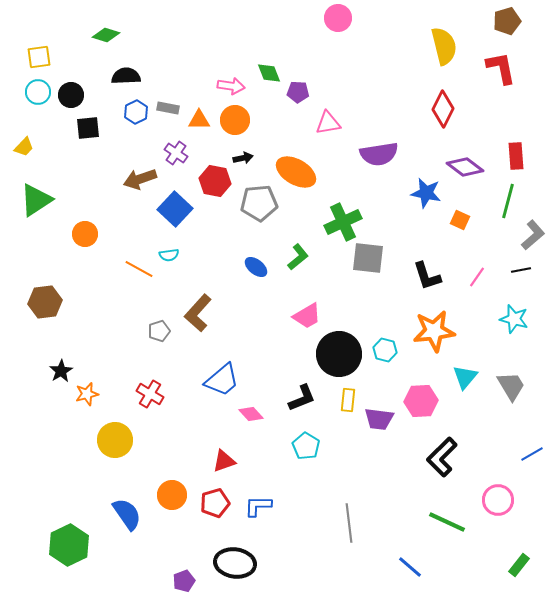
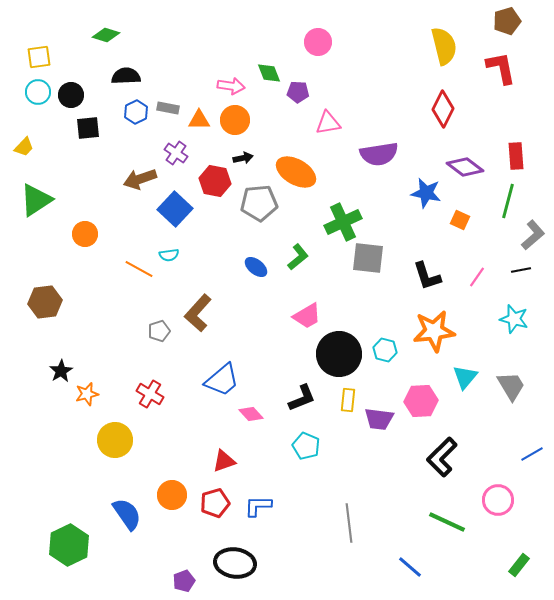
pink circle at (338, 18): moved 20 px left, 24 px down
cyan pentagon at (306, 446): rotated 8 degrees counterclockwise
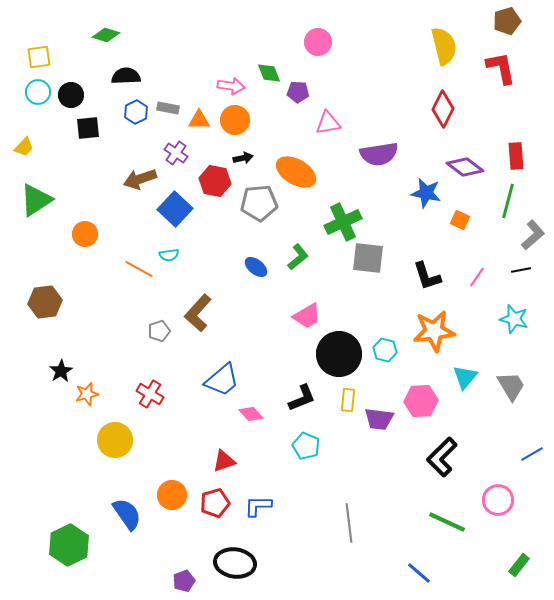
blue line at (410, 567): moved 9 px right, 6 px down
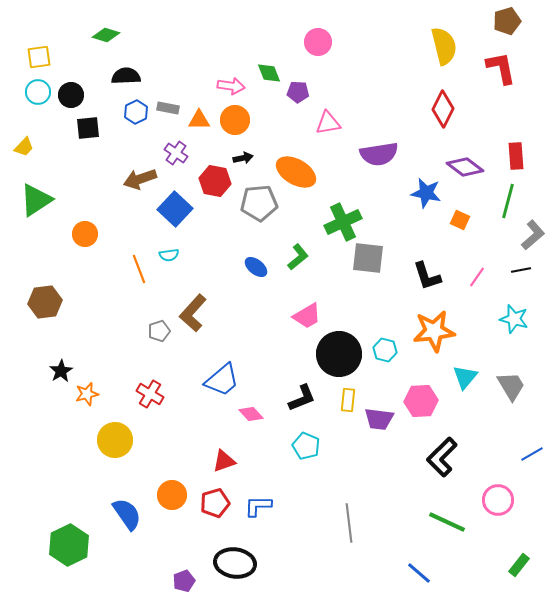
orange line at (139, 269): rotated 40 degrees clockwise
brown L-shape at (198, 313): moved 5 px left
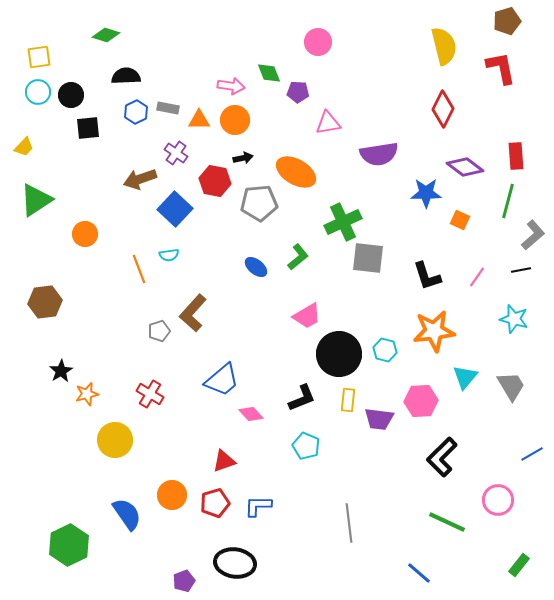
blue star at (426, 193): rotated 12 degrees counterclockwise
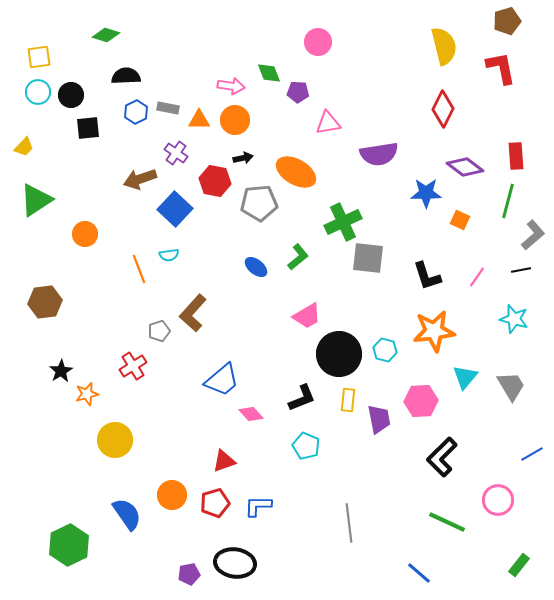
red cross at (150, 394): moved 17 px left, 28 px up; rotated 28 degrees clockwise
purple trapezoid at (379, 419): rotated 108 degrees counterclockwise
purple pentagon at (184, 581): moved 5 px right, 7 px up; rotated 10 degrees clockwise
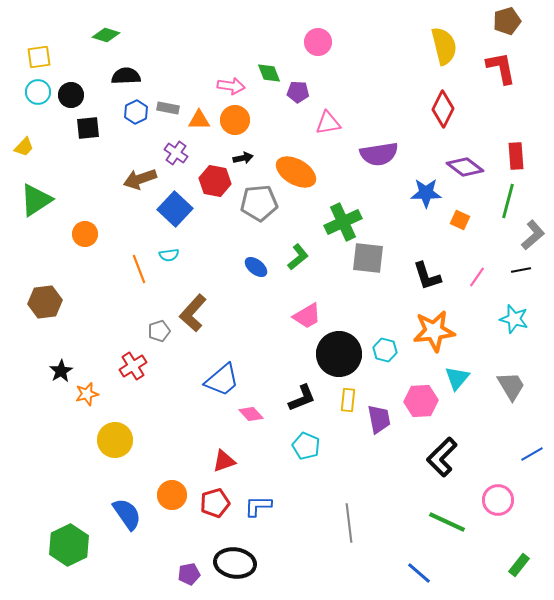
cyan triangle at (465, 377): moved 8 px left, 1 px down
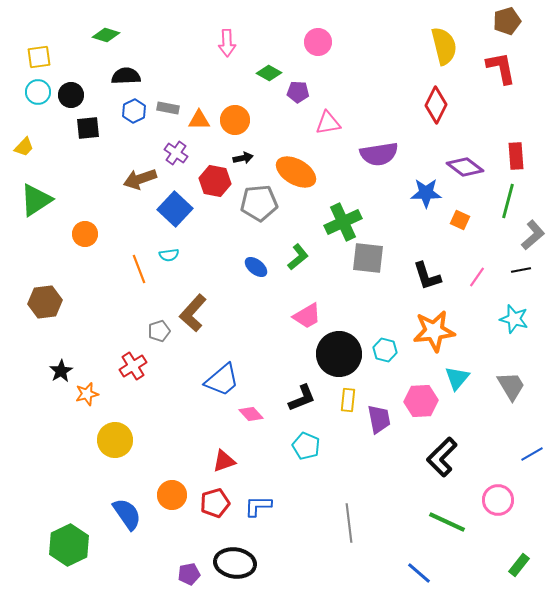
green diamond at (269, 73): rotated 40 degrees counterclockwise
pink arrow at (231, 86): moved 4 px left, 43 px up; rotated 80 degrees clockwise
red diamond at (443, 109): moved 7 px left, 4 px up
blue hexagon at (136, 112): moved 2 px left, 1 px up
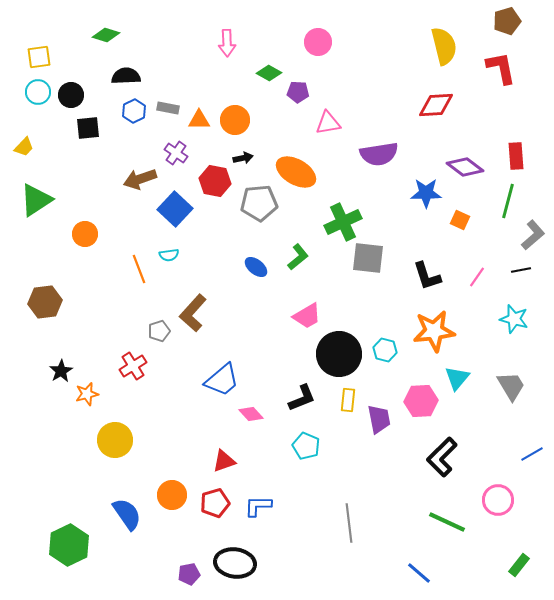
red diamond at (436, 105): rotated 60 degrees clockwise
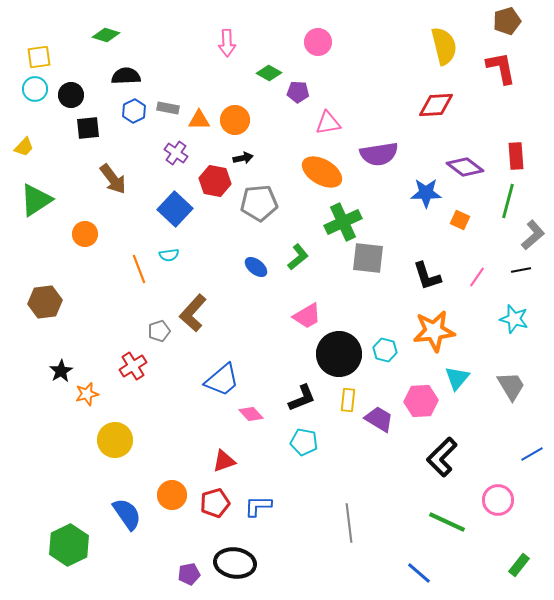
cyan circle at (38, 92): moved 3 px left, 3 px up
orange ellipse at (296, 172): moved 26 px right
brown arrow at (140, 179): moved 27 px left; rotated 108 degrees counterclockwise
purple trapezoid at (379, 419): rotated 48 degrees counterclockwise
cyan pentagon at (306, 446): moved 2 px left, 4 px up; rotated 12 degrees counterclockwise
